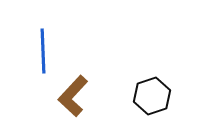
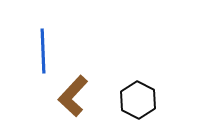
black hexagon: moved 14 px left, 4 px down; rotated 15 degrees counterclockwise
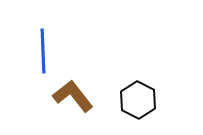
brown L-shape: rotated 99 degrees clockwise
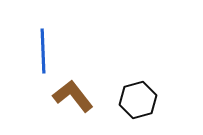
black hexagon: rotated 18 degrees clockwise
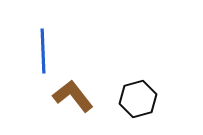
black hexagon: moved 1 px up
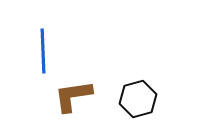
brown L-shape: rotated 60 degrees counterclockwise
